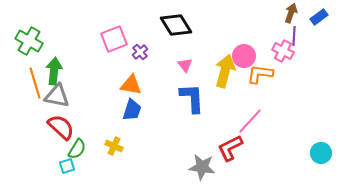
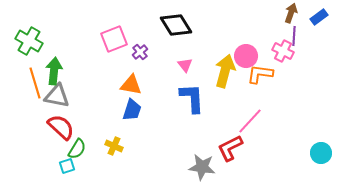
pink circle: moved 2 px right
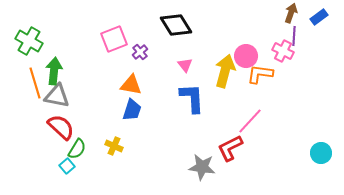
cyan square: rotated 21 degrees counterclockwise
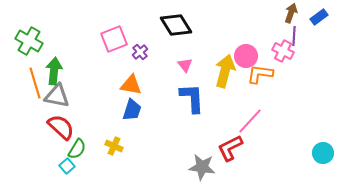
cyan circle: moved 2 px right
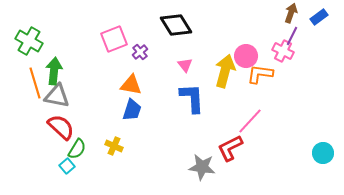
purple line: moved 2 px left; rotated 24 degrees clockwise
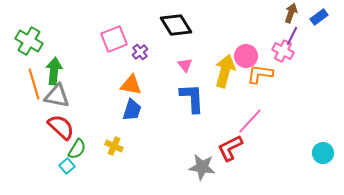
orange line: moved 1 px left, 1 px down
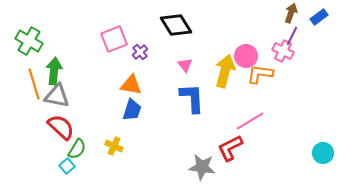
pink line: rotated 16 degrees clockwise
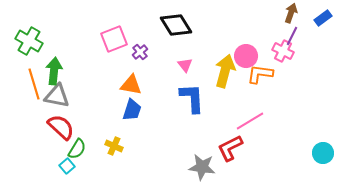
blue rectangle: moved 4 px right, 1 px down
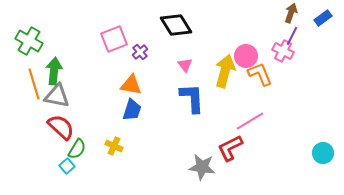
orange L-shape: rotated 60 degrees clockwise
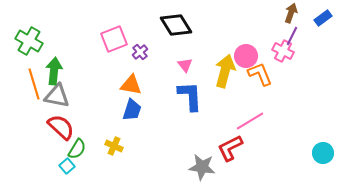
blue L-shape: moved 2 px left, 2 px up
